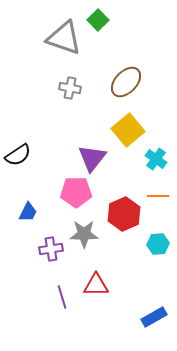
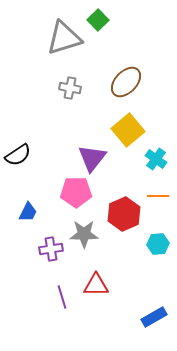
gray triangle: rotated 36 degrees counterclockwise
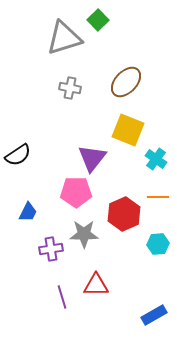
yellow square: rotated 28 degrees counterclockwise
orange line: moved 1 px down
blue rectangle: moved 2 px up
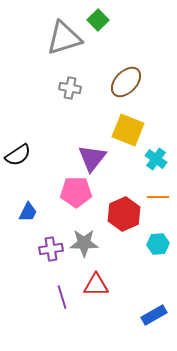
gray star: moved 9 px down
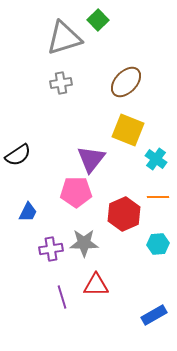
gray cross: moved 9 px left, 5 px up; rotated 20 degrees counterclockwise
purple triangle: moved 1 px left, 1 px down
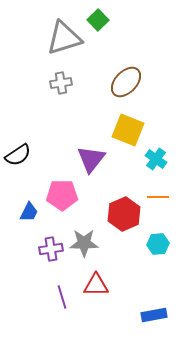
pink pentagon: moved 14 px left, 3 px down
blue trapezoid: moved 1 px right
blue rectangle: rotated 20 degrees clockwise
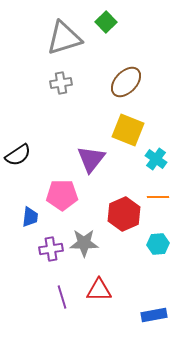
green square: moved 8 px right, 2 px down
blue trapezoid: moved 1 px right, 5 px down; rotated 20 degrees counterclockwise
red triangle: moved 3 px right, 5 px down
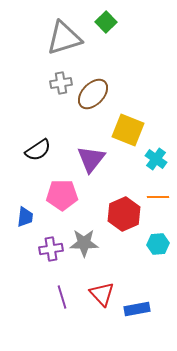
brown ellipse: moved 33 px left, 12 px down
black semicircle: moved 20 px right, 5 px up
blue trapezoid: moved 5 px left
red triangle: moved 3 px right, 4 px down; rotated 48 degrees clockwise
blue rectangle: moved 17 px left, 6 px up
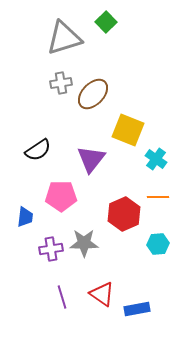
pink pentagon: moved 1 px left, 1 px down
red triangle: rotated 12 degrees counterclockwise
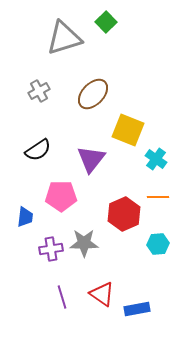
gray cross: moved 22 px left, 8 px down; rotated 20 degrees counterclockwise
